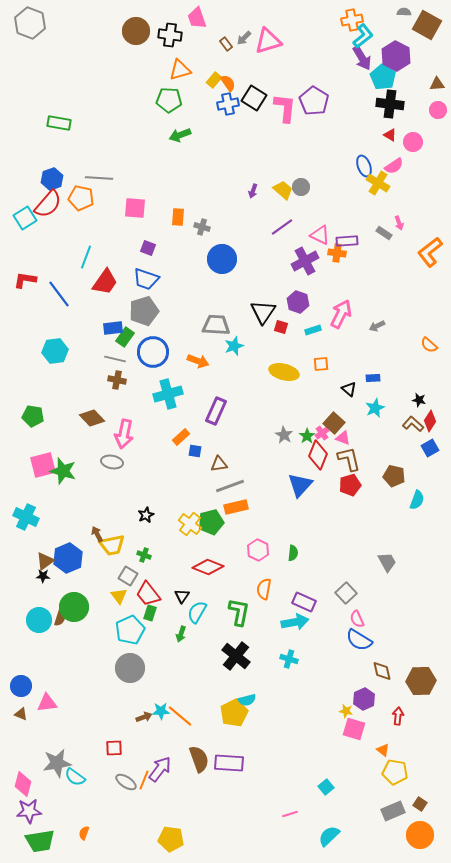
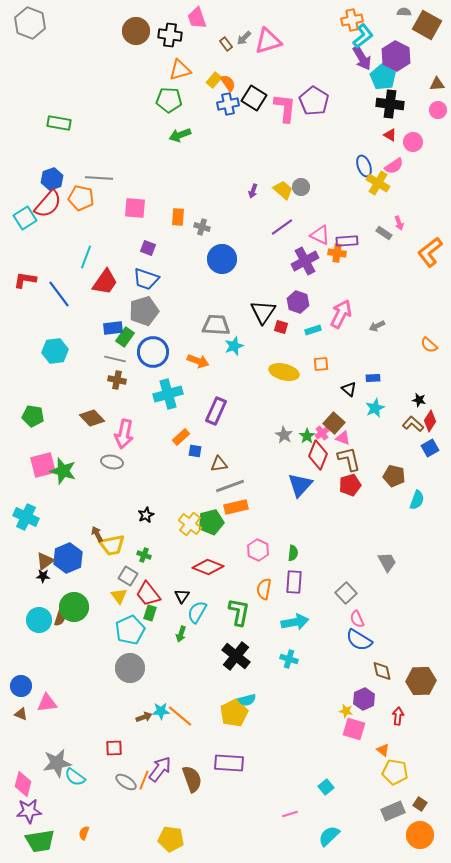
purple rectangle at (304, 602): moved 10 px left, 20 px up; rotated 70 degrees clockwise
brown semicircle at (199, 759): moved 7 px left, 20 px down
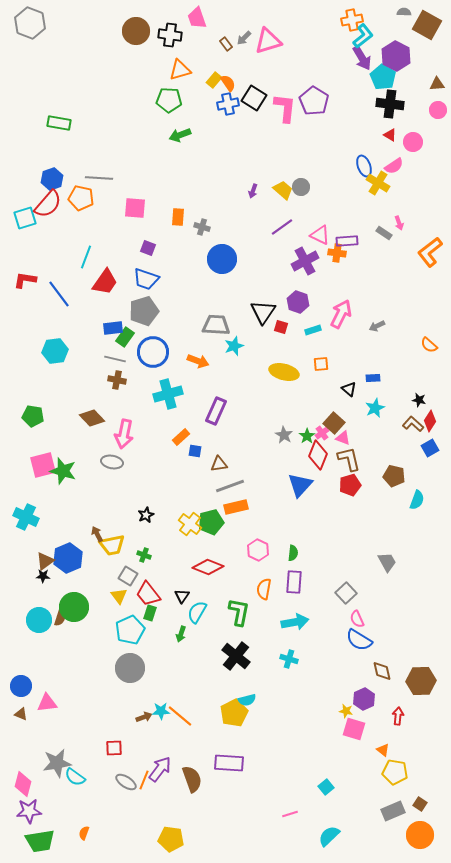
cyan square at (25, 218): rotated 15 degrees clockwise
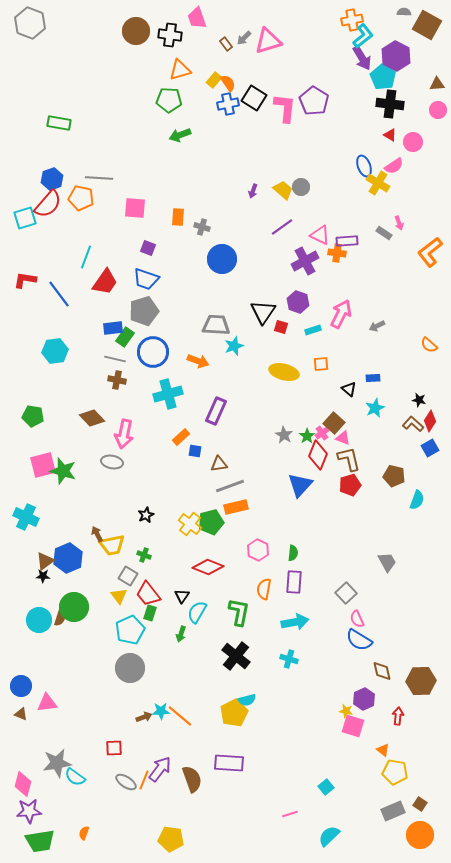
pink square at (354, 729): moved 1 px left, 3 px up
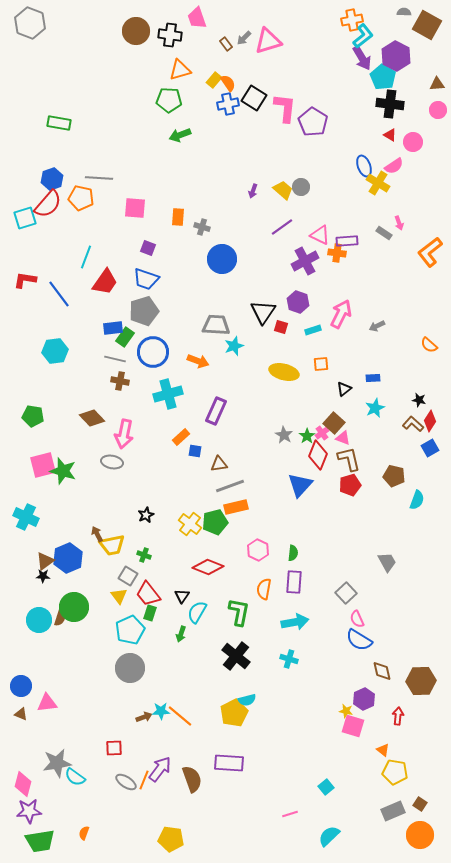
purple pentagon at (314, 101): moved 1 px left, 21 px down
brown cross at (117, 380): moved 3 px right, 1 px down
black triangle at (349, 389): moved 5 px left; rotated 42 degrees clockwise
green pentagon at (211, 522): moved 4 px right
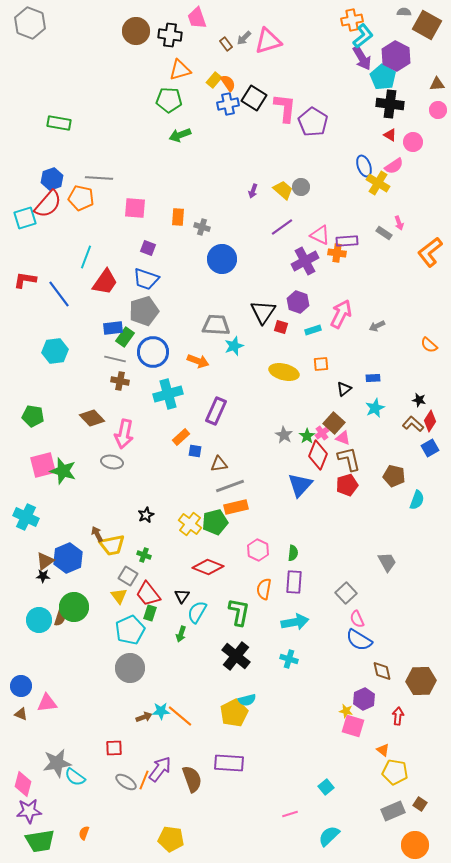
red pentagon at (350, 485): moved 3 px left
orange circle at (420, 835): moved 5 px left, 10 px down
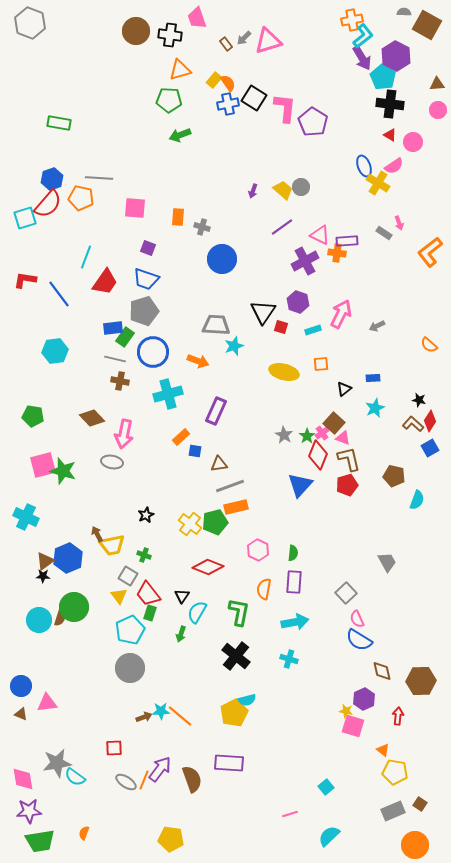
pink diamond at (23, 784): moved 5 px up; rotated 25 degrees counterclockwise
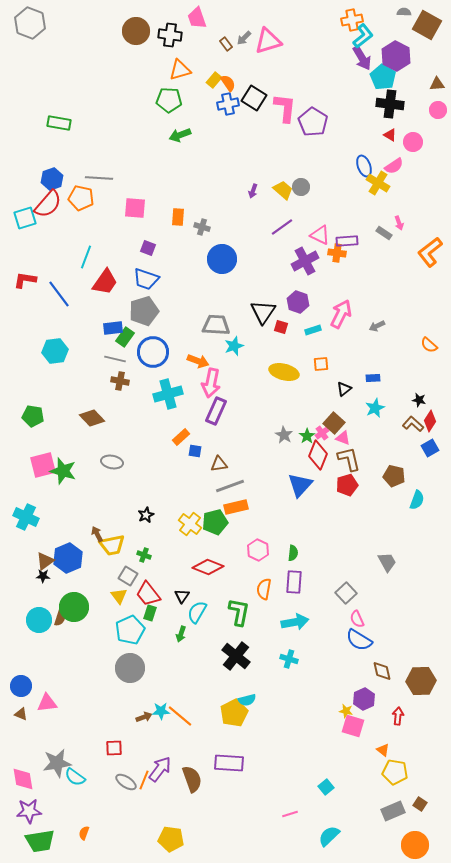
pink arrow at (124, 434): moved 87 px right, 51 px up
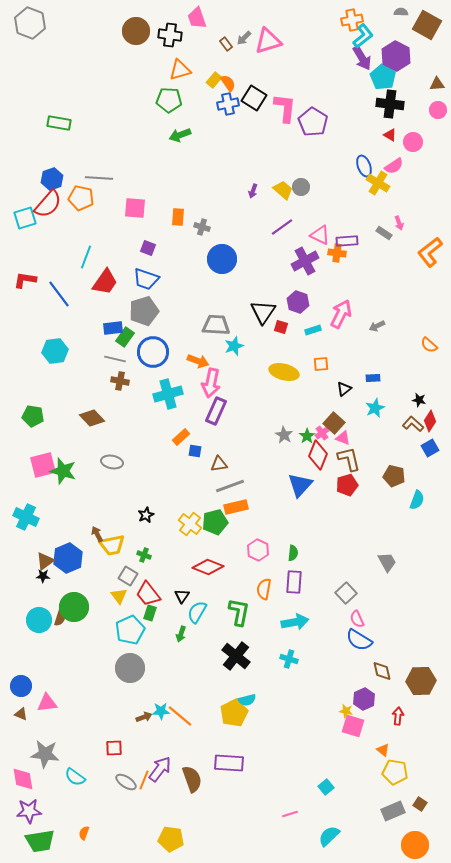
gray semicircle at (404, 12): moved 3 px left
gray star at (57, 763): moved 12 px left, 9 px up; rotated 16 degrees clockwise
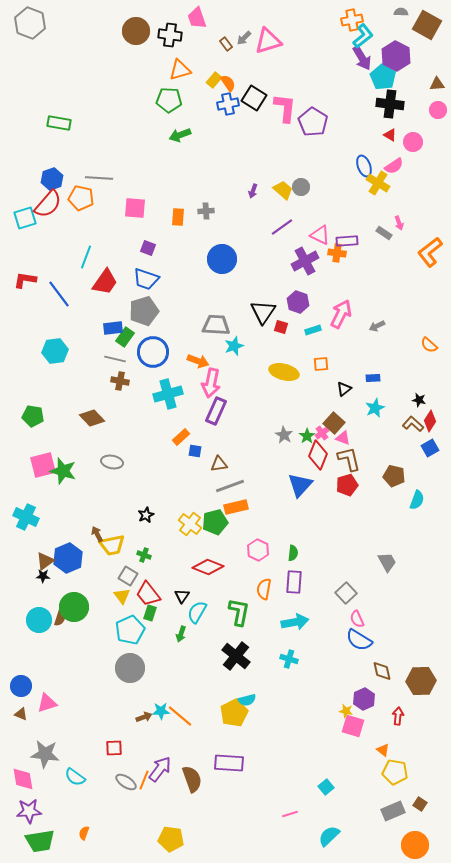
gray cross at (202, 227): moved 4 px right, 16 px up; rotated 21 degrees counterclockwise
yellow triangle at (119, 596): moved 3 px right
pink triangle at (47, 703): rotated 10 degrees counterclockwise
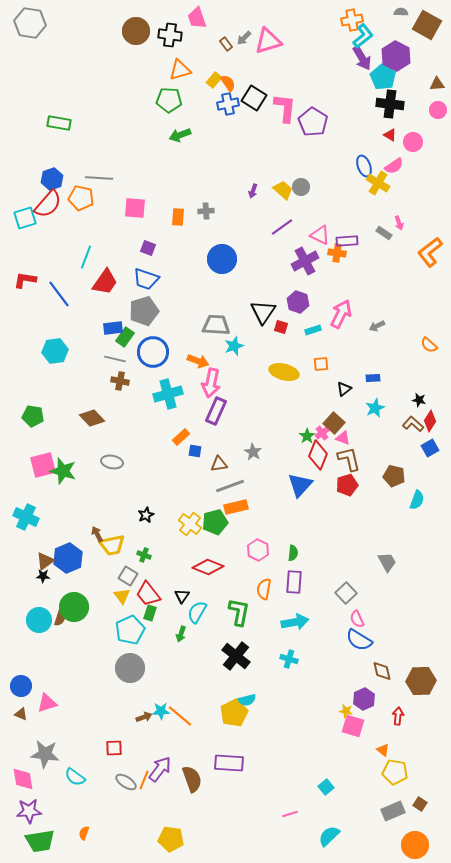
gray hexagon at (30, 23): rotated 12 degrees counterclockwise
gray star at (284, 435): moved 31 px left, 17 px down
